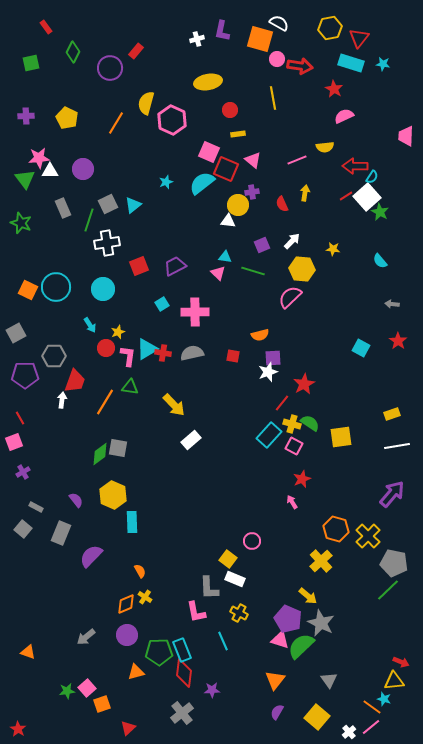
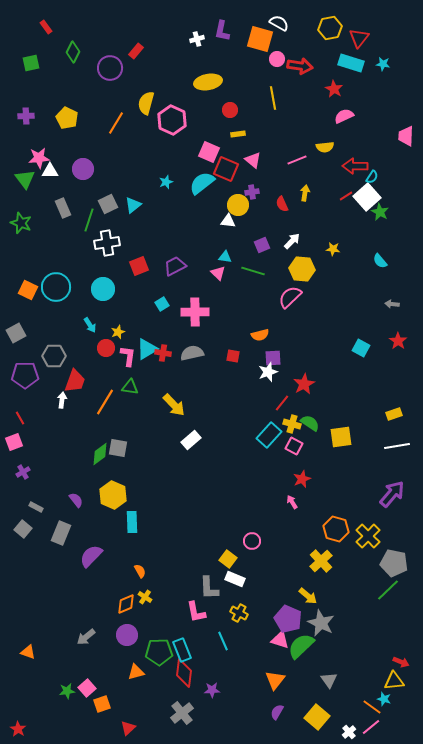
yellow rectangle at (392, 414): moved 2 px right
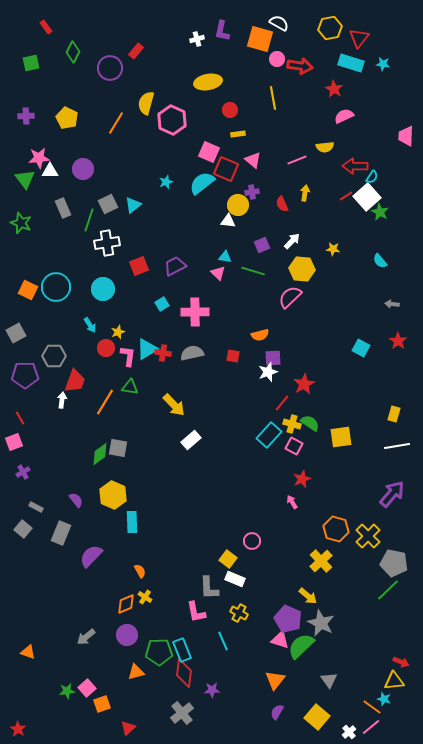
yellow rectangle at (394, 414): rotated 56 degrees counterclockwise
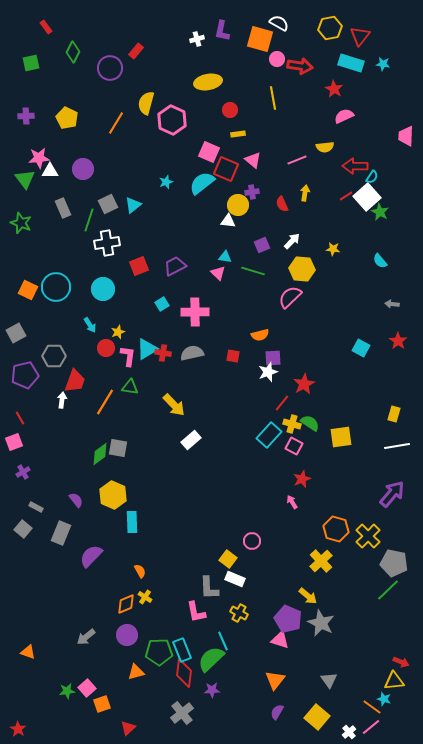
red triangle at (359, 38): moved 1 px right, 2 px up
purple pentagon at (25, 375): rotated 12 degrees counterclockwise
green semicircle at (301, 646): moved 90 px left, 13 px down
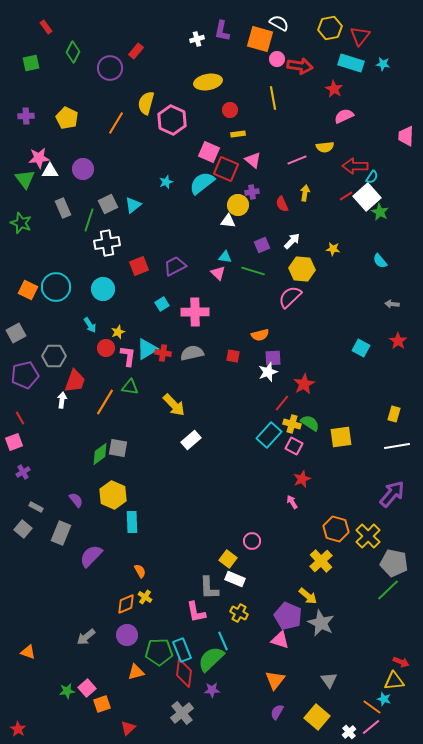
purple pentagon at (288, 619): moved 3 px up
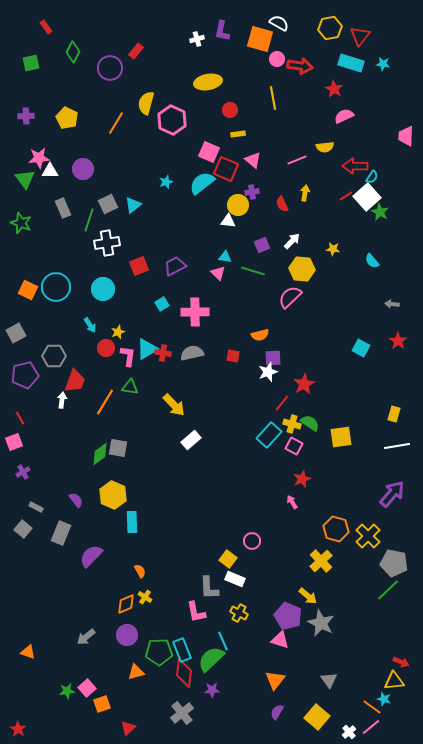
cyan semicircle at (380, 261): moved 8 px left
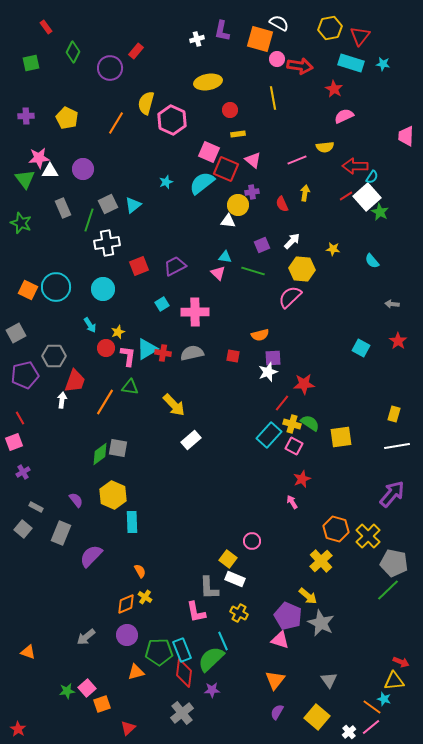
red star at (304, 384): rotated 25 degrees clockwise
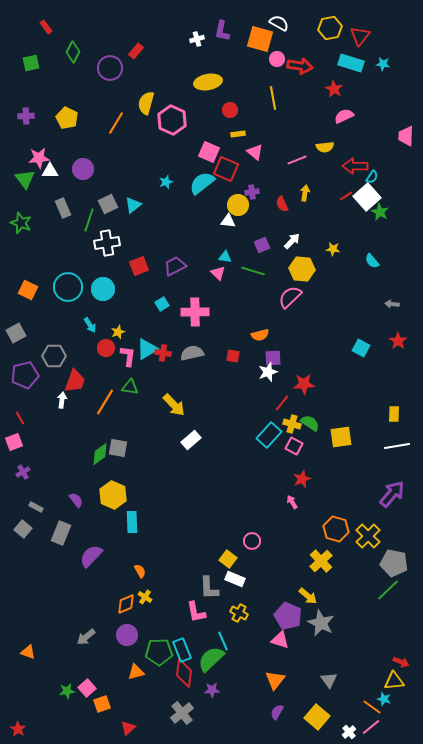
pink triangle at (253, 160): moved 2 px right, 8 px up
cyan circle at (56, 287): moved 12 px right
yellow rectangle at (394, 414): rotated 14 degrees counterclockwise
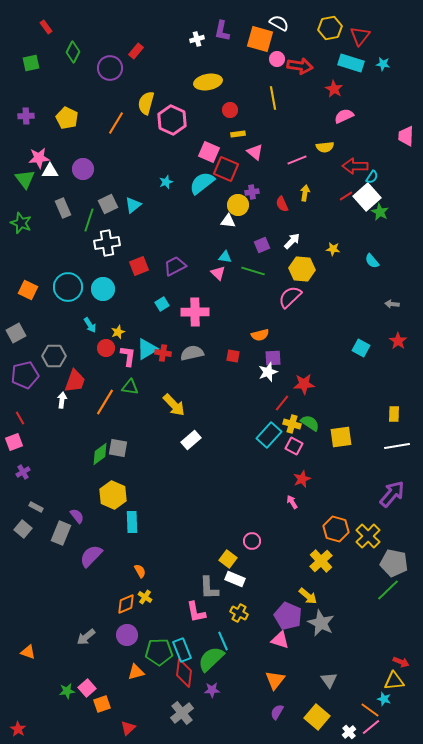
purple semicircle at (76, 500): moved 1 px right, 16 px down
orange line at (372, 707): moved 2 px left, 3 px down
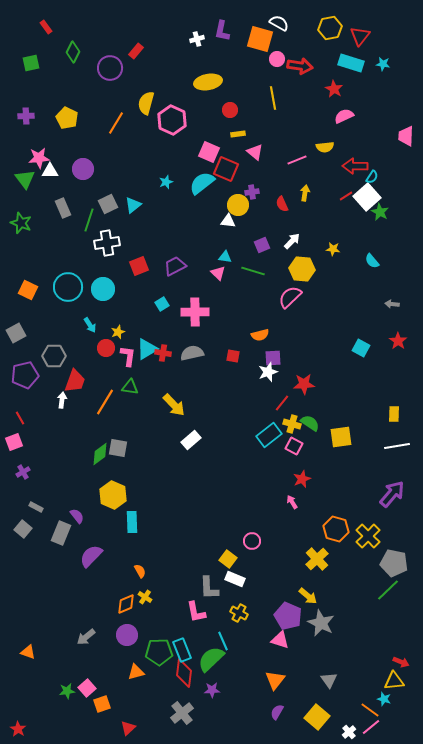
cyan rectangle at (269, 435): rotated 10 degrees clockwise
yellow cross at (321, 561): moved 4 px left, 2 px up
